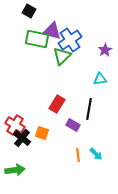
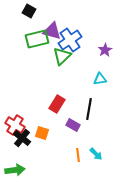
green rectangle: rotated 25 degrees counterclockwise
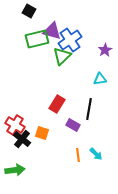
black cross: moved 1 px down
